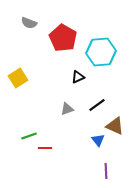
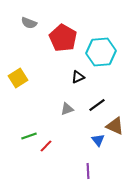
red line: moved 1 px right, 2 px up; rotated 48 degrees counterclockwise
purple line: moved 18 px left
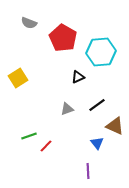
blue triangle: moved 1 px left, 3 px down
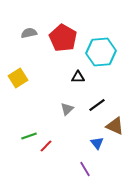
gray semicircle: moved 10 px down; rotated 147 degrees clockwise
black triangle: rotated 24 degrees clockwise
gray triangle: rotated 24 degrees counterclockwise
purple line: moved 3 px left, 2 px up; rotated 28 degrees counterclockwise
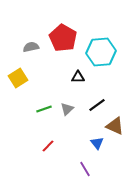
gray semicircle: moved 2 px right, 14 px down
green line: moved 15 px right, 27 px up
red line: moved 2 px right
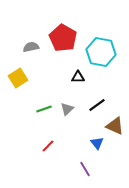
cyan hexagon: rotated 16 degrees clockwise
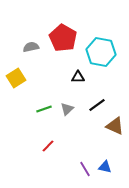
yellow square: moved 2 px left
blue triangle: moved 8 px right, 24 px down; rotated 40 degrees counterclockwise
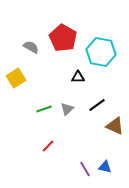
gray semicircle: rotated 42 degrees clockwise
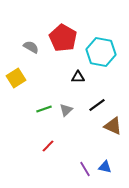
gray triangle: moved 1 px left, 1 px down
brown triangle: moved 2 px left
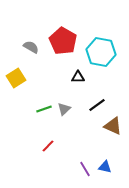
red pentagon: moved 3 px down
gray triangle: moved 2 px left, 1 px up
